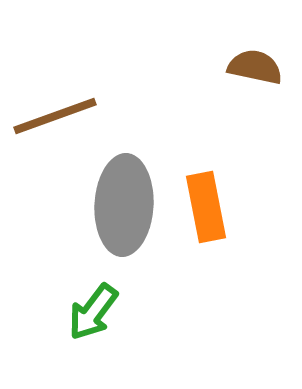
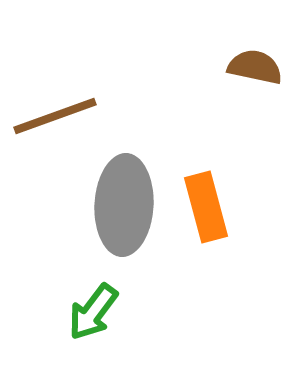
orange rectangle: rotated 4 degrees counterclockwise
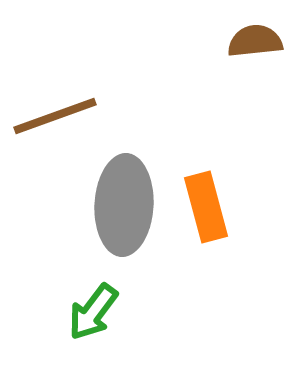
brown semicircle: moved 26 px up; rotated 18 degrees counterclockwise
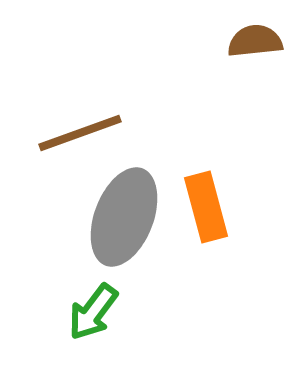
brown line: moved 25 px right, 17 px down
gray ellipse: moved 12 px down; rotated 18 degrees clockwise
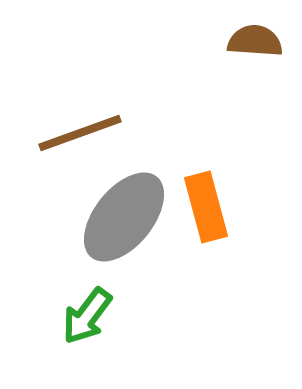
brown semicircle: rotated 10 degrees clockwise
gray ellipse: rotated 18 degrees clockwise
green arrow: moved 6 px left, 4 px down
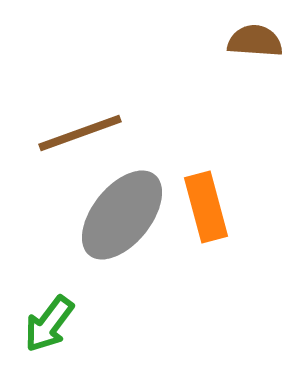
gray ellipse: moved 2 px left, 2 px up
green arrow: moved 38 px left, 8 px down
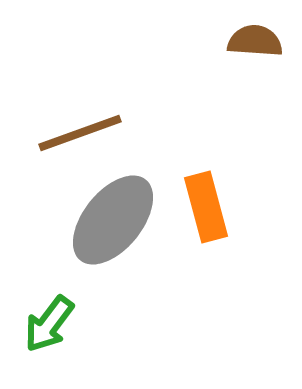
gray ellipse: moved 9 px left, 5 px down
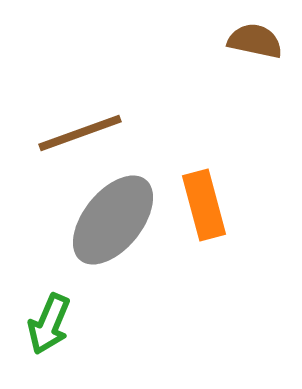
brown semicircle: rotated 8 degrees clockwise
orange rectangle: moved 2 px left, 2 px up
green arrow: rotated 14 degrees counterclockwise
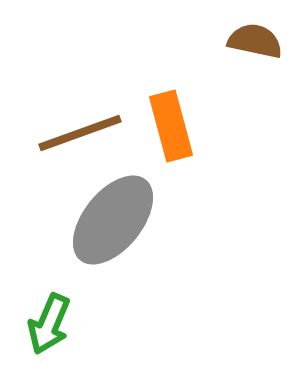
orange rectangle: moved 33 px left, 79 px up
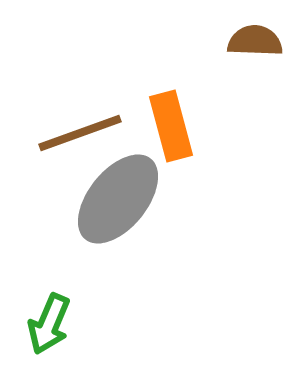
brown semicircle: rotated 10 degrees counterclockwise
gray ellipse: moved 5 px right, 21 px up
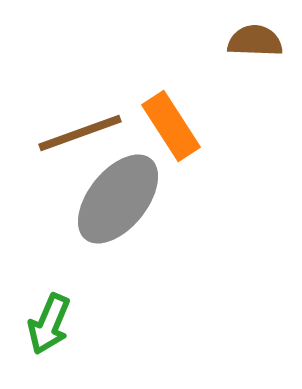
orange rectangle: rotated 18 degrees counterclockwise
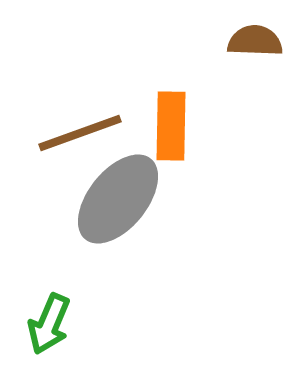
orange rectangle: rotated 34 degrees clockwise
